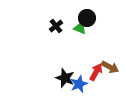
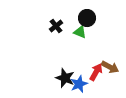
green triangle: moved 4 px down
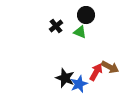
black circle: moved 1 px left, 3 px up
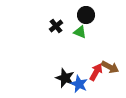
blue star: rotated 24 degrees counterclockwise
